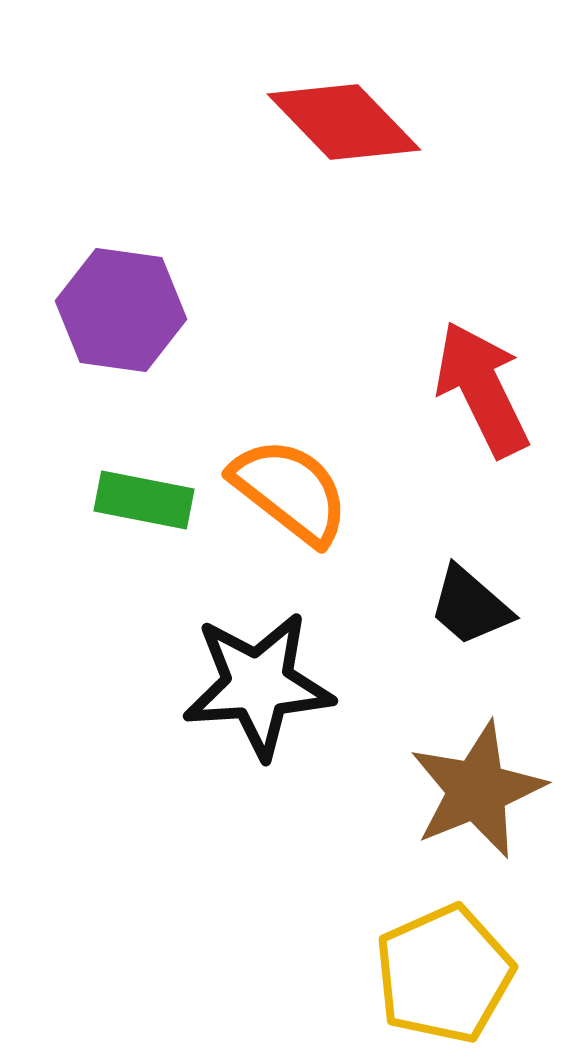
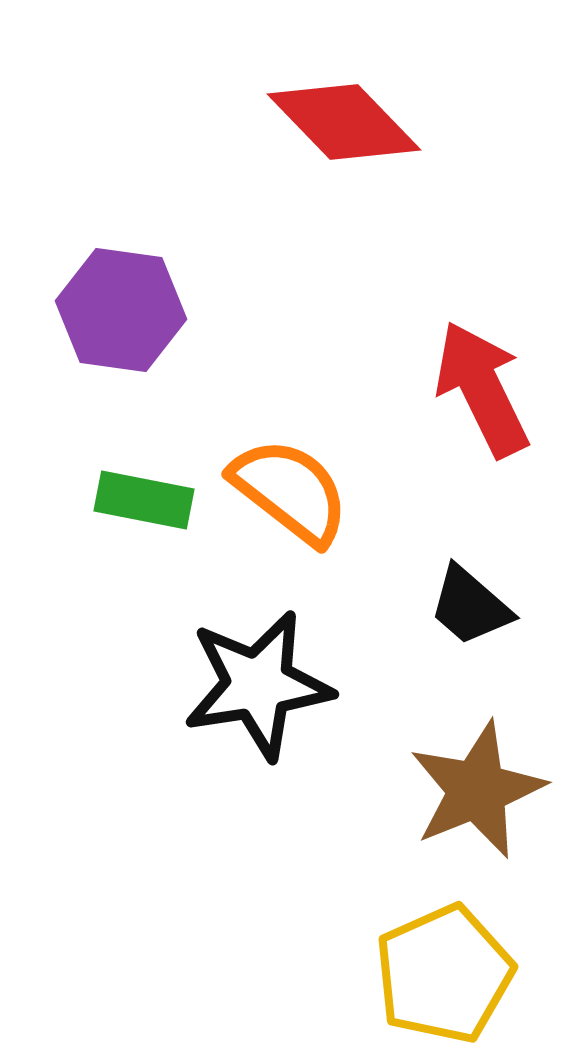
black star: rotated 5 degrees counterclockwise
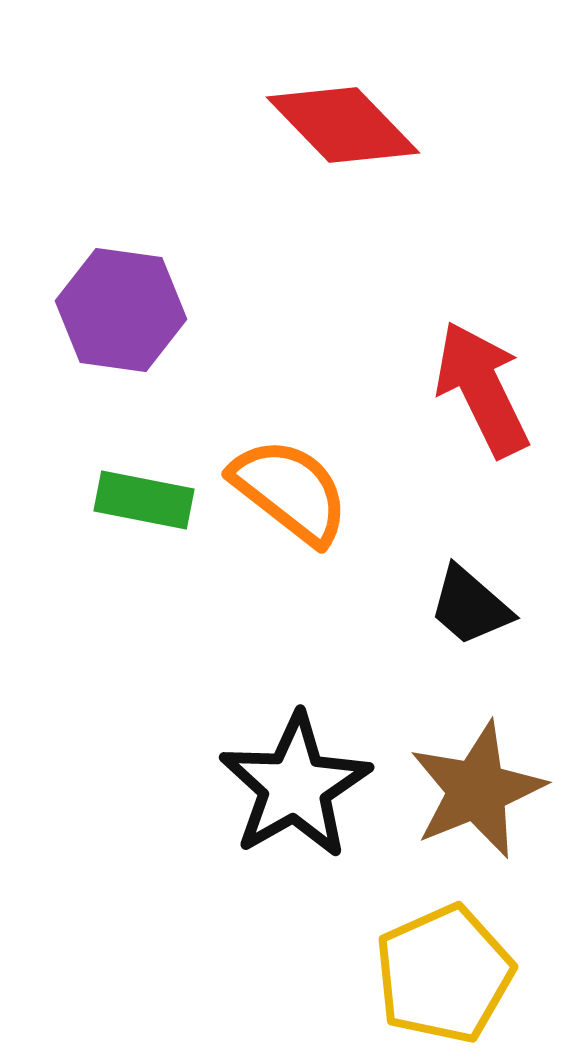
red diamond: moved 1 px left, 3 px down
black star: moved 37 px right, 101 px down; rotated 21 degrees counterclockwise
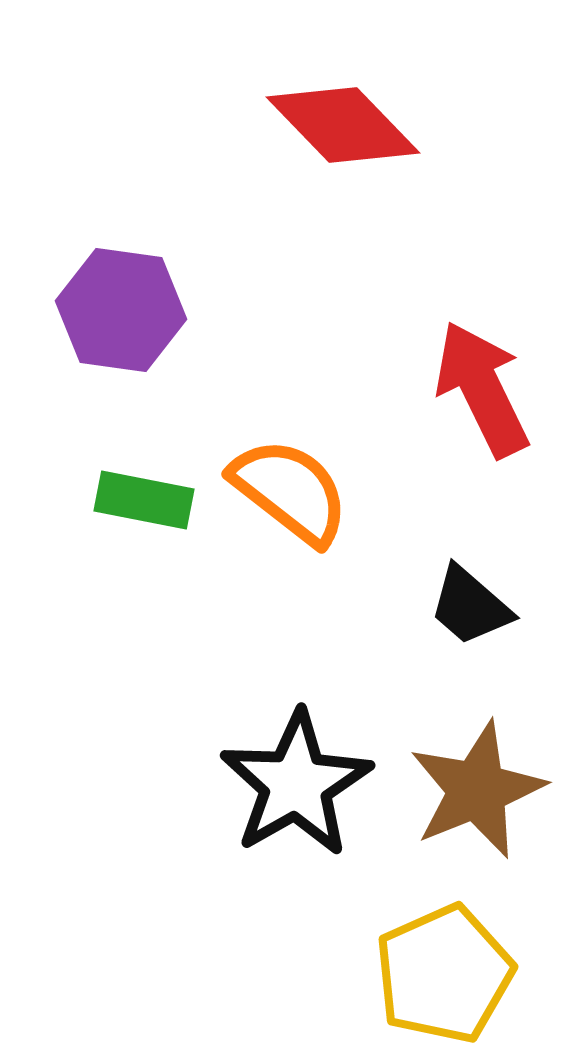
black star: moved 1 px right, 2 px up
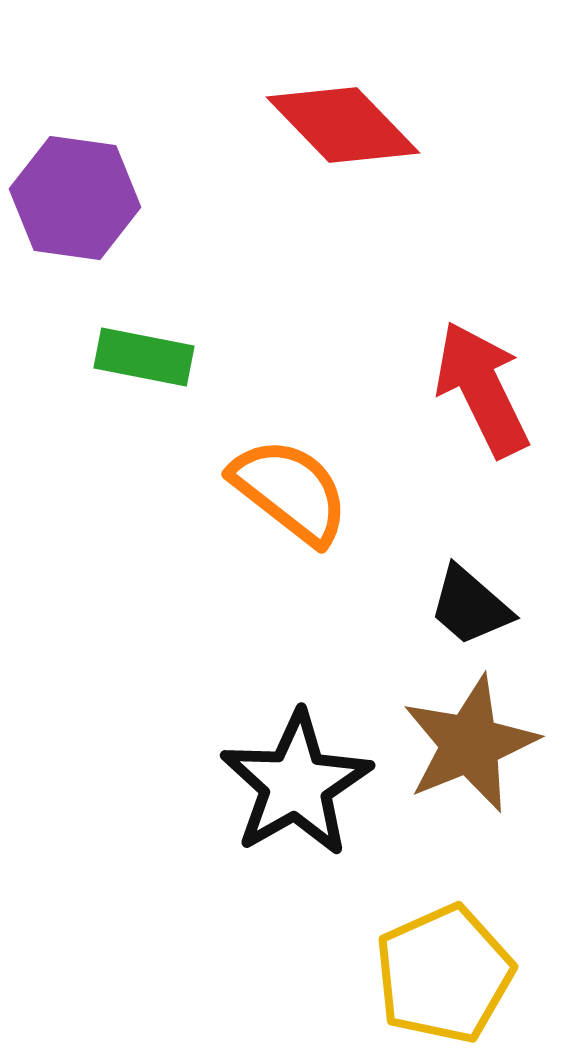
purple hexagon: moved 46 px left, 112 px up
green rectangle: moved 143 px up
brown star: moved 7 px left, 46 px up
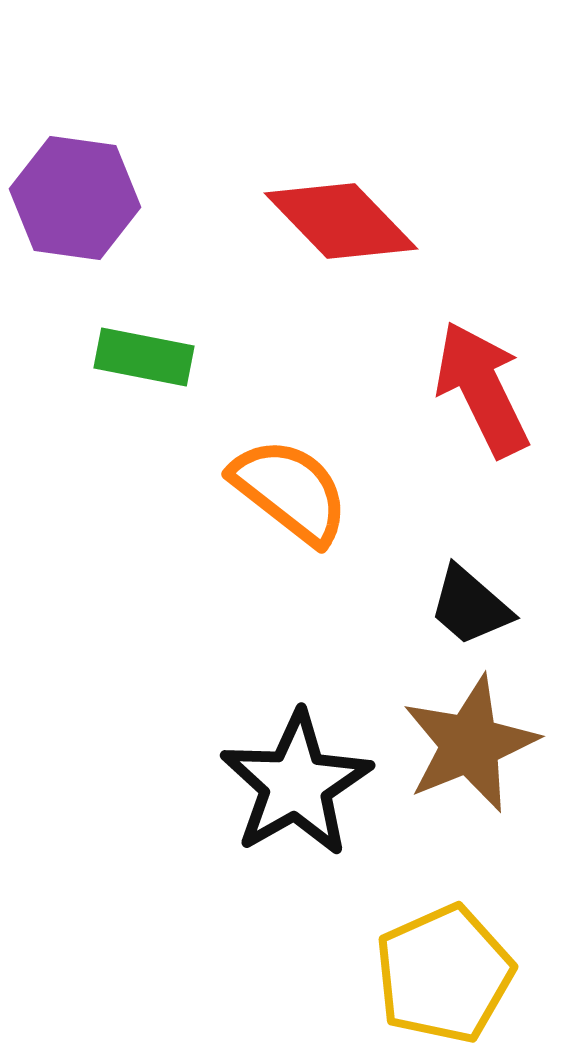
red diamond: moved 2 px left, 96 px down
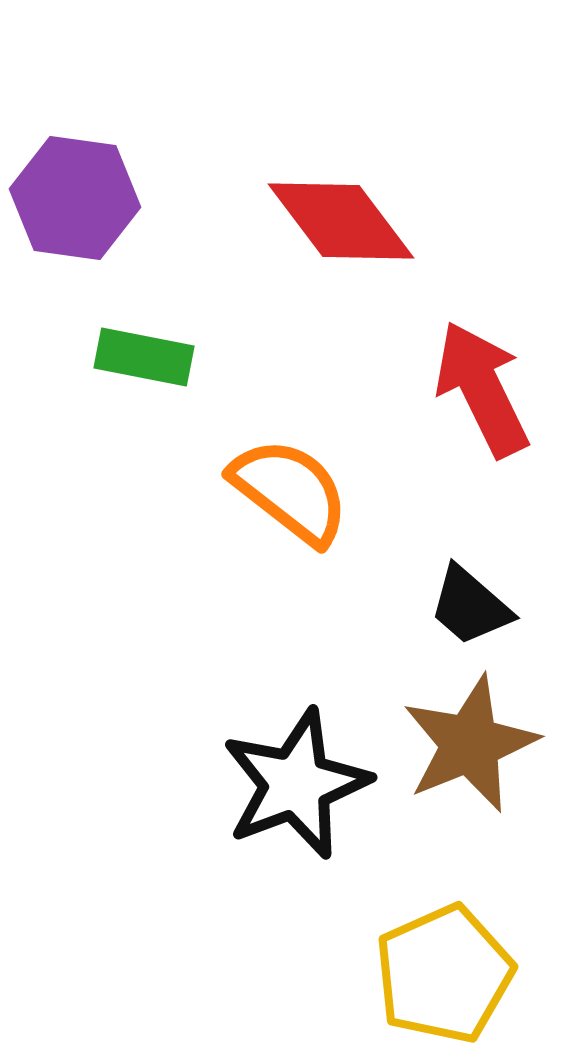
red diamond: rotated 7 degrees clockwise
black star: rotated 9 degrees clockwise
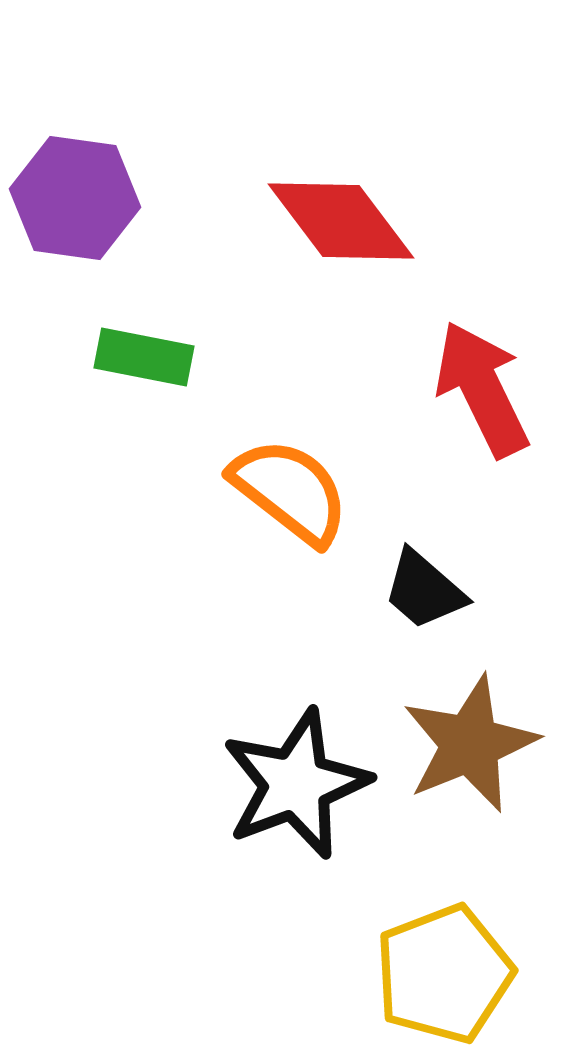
black trapezoid: moved 46 px left, 16 px up
yellow pentagon: rotated 3 degrees clockwise
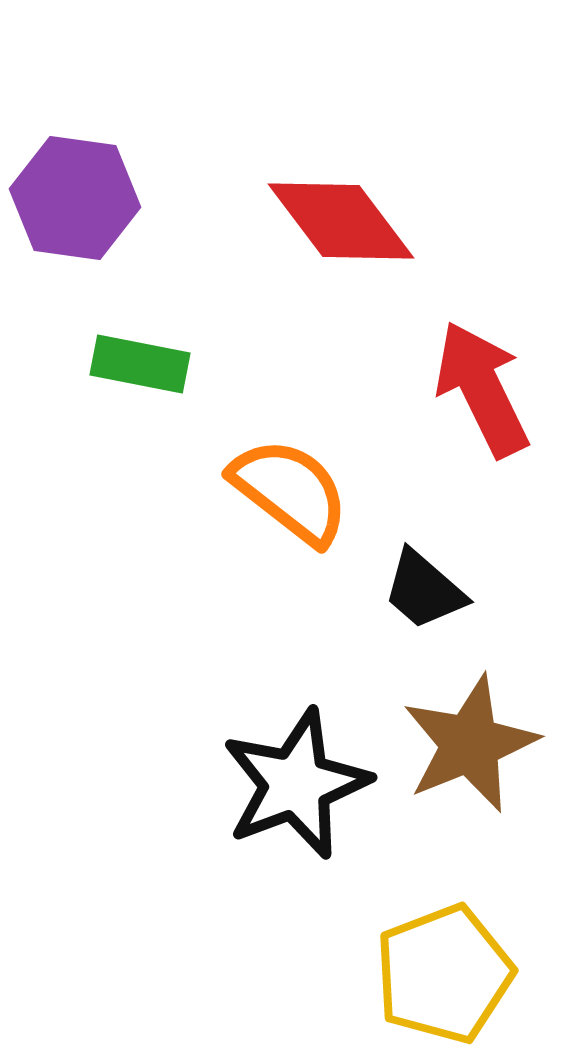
green rectangle: moved 4 px left, 7 px down
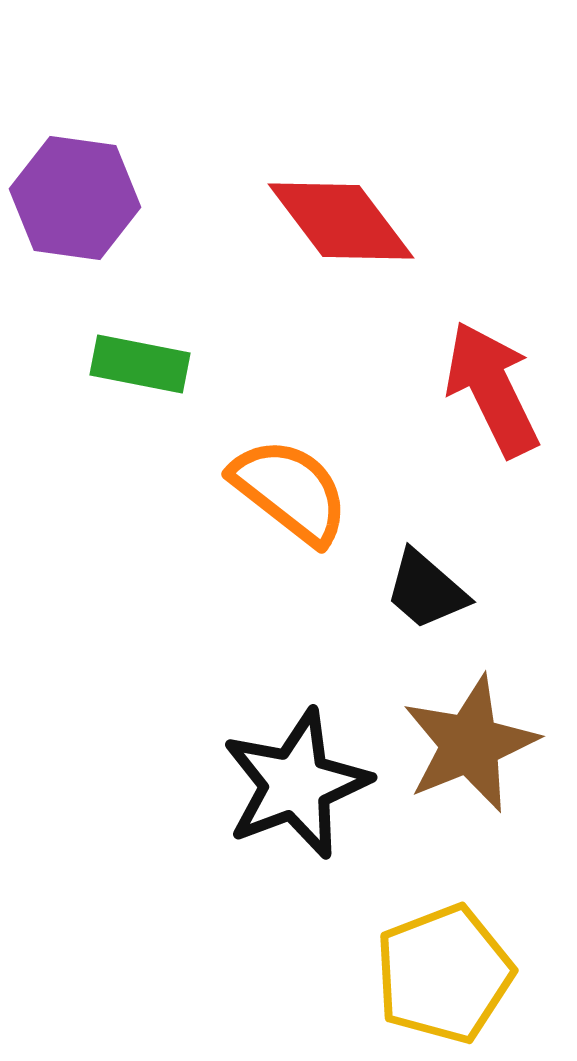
red arrow: moved 10 px right
black trapezoid: moved 2 px right
